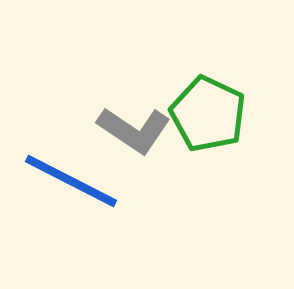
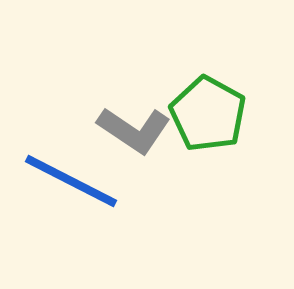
green pentagon: rotated 4 degrees clockwise
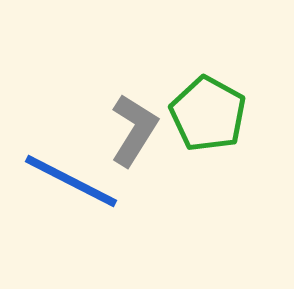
gray L-shape: rotated 92 degrees counterclockwise
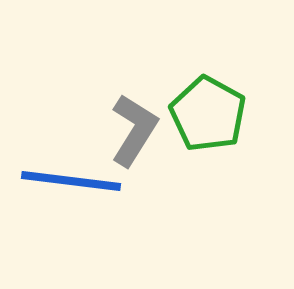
blue line: rotated 20 degrees counterclockwise
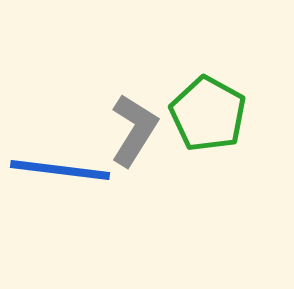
blue line: moved 11 px left, 11 px up
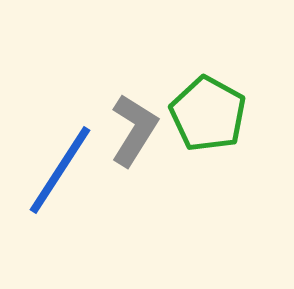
blue line: rotated 64 degrees counterclockwise
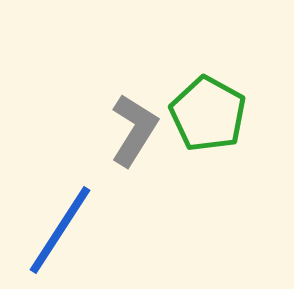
blue line: moved 60 px down
